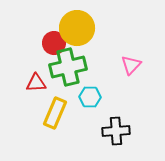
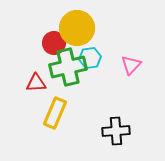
cyan hexagon: moved 39 px up; rotated 10 degrees counterclockwise
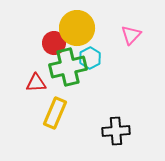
cyan hexagon: rotated 20 degrees counterclockwise
pink triangle: moved 30 px up
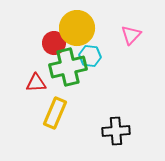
cyan hexagon: moved 2 px up; rotated 25 degrees counterclockwise
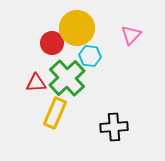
red circle: moved 2 px left
green cross: moved 1 px left, 11 px down; rotated 30 degrees counterclockwise
black cross: moved 2 px left, 4 px up
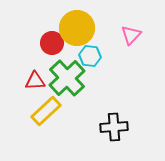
red triangle: moved 1 px left, 2 px up
yellow rectangle: moved 9 px left, 2 px up; rotated 24 degrees clockwise
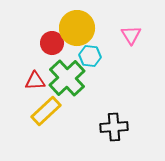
pink triangle: rotated 15 degrees counterclockwise
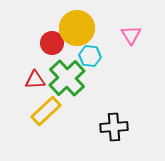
red triangle: moved 1 px up
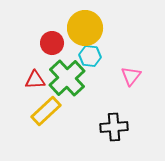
yellow circle: moved 8 px right
pink triangle: moved 41 px down; rotated 10 degrees clockwise
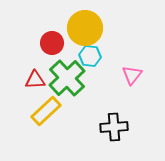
pink triangle: moved 1 px right, 1 px up
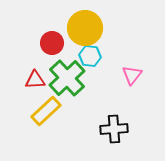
black cross: moved 2 px down
